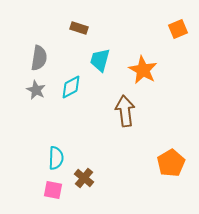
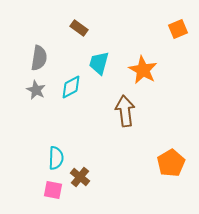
brown rectangle: rotated 18 degrees clockwise
cyan trapezoid: moved 1 px left, 3 px down
brown cross: moved 4 px left, 1 px up
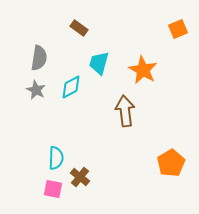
pink square: moved 1 px up
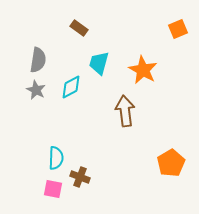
gray semicircle: moved 1 px left, 2 px down
brown cross: rotated 18 degrees counterclockwise
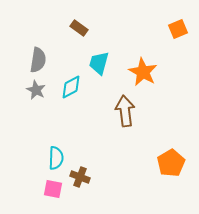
orange star: moved 2 px down
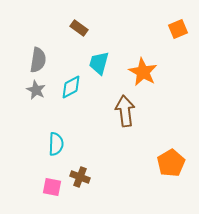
cyan semicircle: moved 14 px up
pink square: moved 1 px left, 2 px up
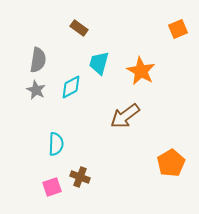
orange star: moved 2 px left, 1 px up
brown arrow: moved 5 px down; rotated 120 degrees counterclockwise
pink square: rotated 30 degrees counterclockwise
